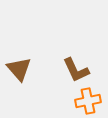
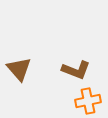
brown L-shape: rotated 44 degrees counterclockwise
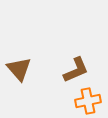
brown L-shape: rotated 44 degrees counterclockwise
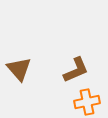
orange cross: moved 1 px left, 1 px down
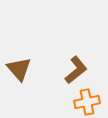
brown L-shape: rotated 16 degrees counterclockwise
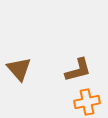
brown L-shape: moved 2 px right; rotated 24 degrees clockwise
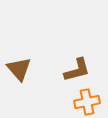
brown L-shape: moved 1 px left
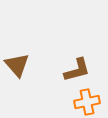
brown triangle: moved 2 px left, 4 px up
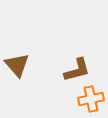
orange cross: moved 4 px right, 3 px up
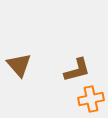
brown triangle: moved 2 px right
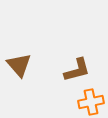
orange cross: moved 3 px down
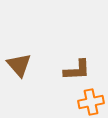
brown L-shape: rotated 12 degrees clockwise
